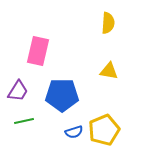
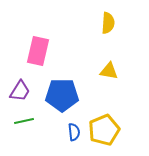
purple trapezoid: moved 2 px right
blue semicircle: rotated 78 degrees counterclockwise
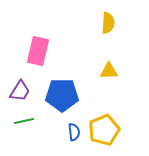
yellow triangle: rotated 12 degrees counterclockwise
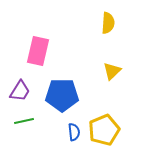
yellow triangle: moved 3 px right; rotated 42 degrees counterclockwise
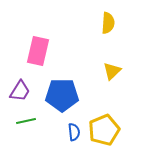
green line: moved 2 px right
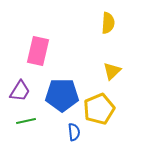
yellow pentagon: moved 5 px left, 21 px up
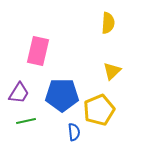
purple trapezoid: moved 1 px left, 2 px down
yellow pentagon: moved 1 px down
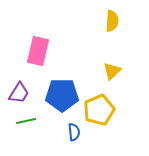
yellow semicircle: moved 4 px right, 2 px up
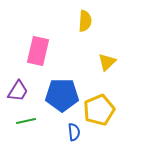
yellow semicircle: moved 27 px left
yellow triangle: moved 5 px left, 9 px up
purple trapezoid: moved 1 px left, 2 px up
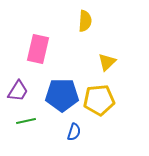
pink rectangle: moved 2 px up
yellow pentagon: moved 10 px up; rotated 16 degrees clockwise
blue semicircle: rotated 24 degrees clockwise
